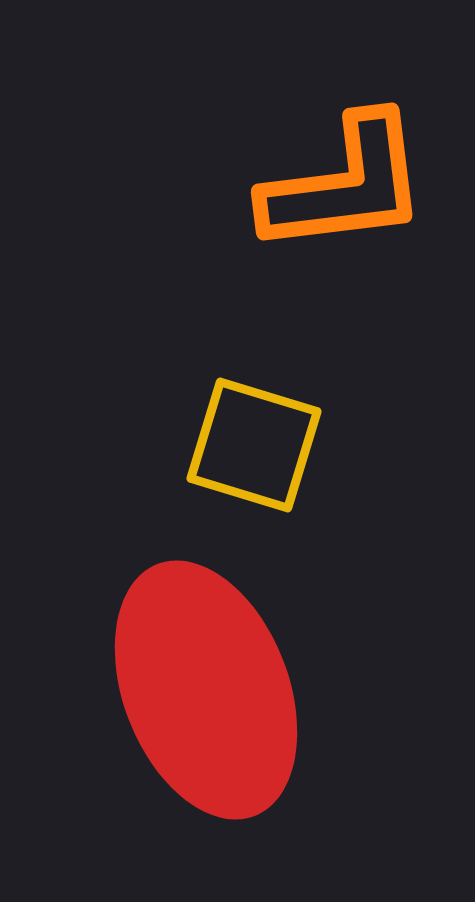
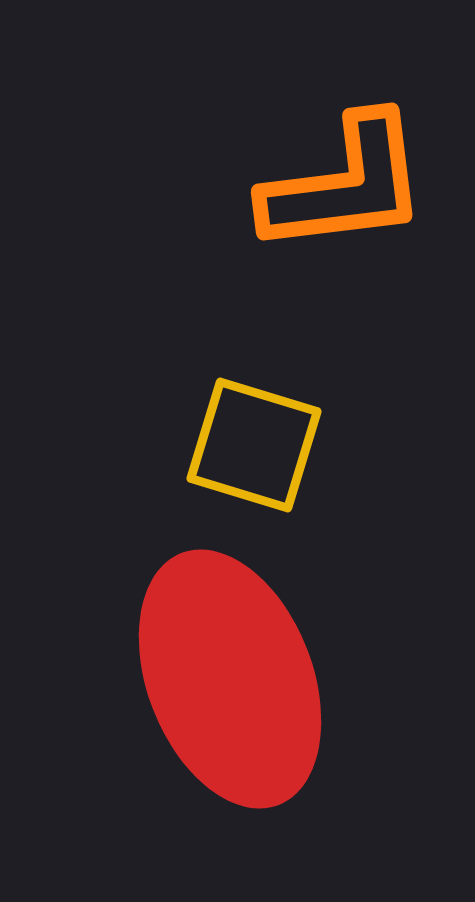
red ellipse: moved 24 px right, 11 px up
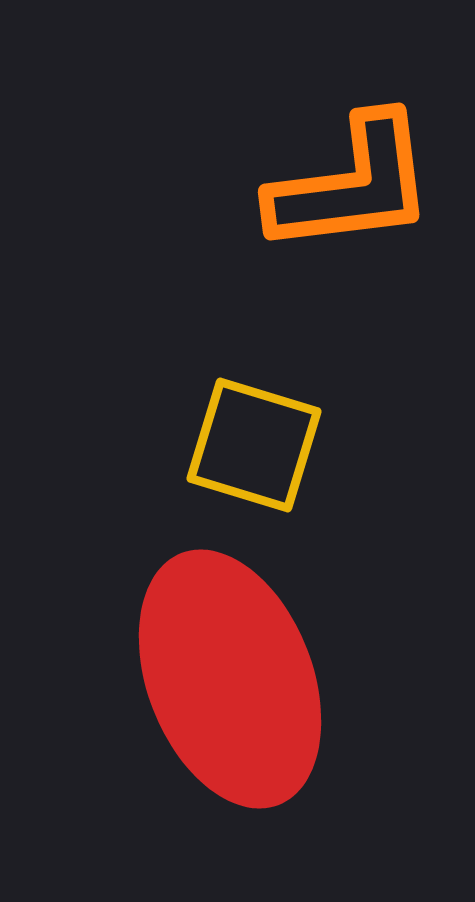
orange L-shape: moved 7 px right
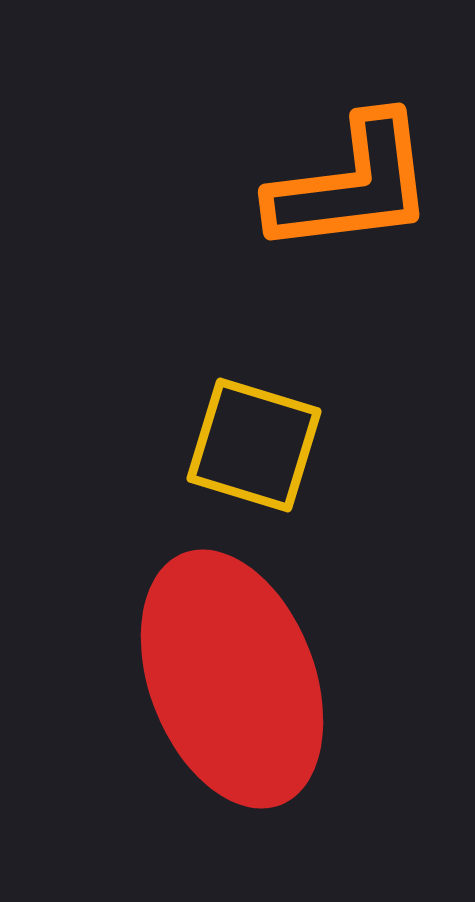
red ellipse: moved 2 px right
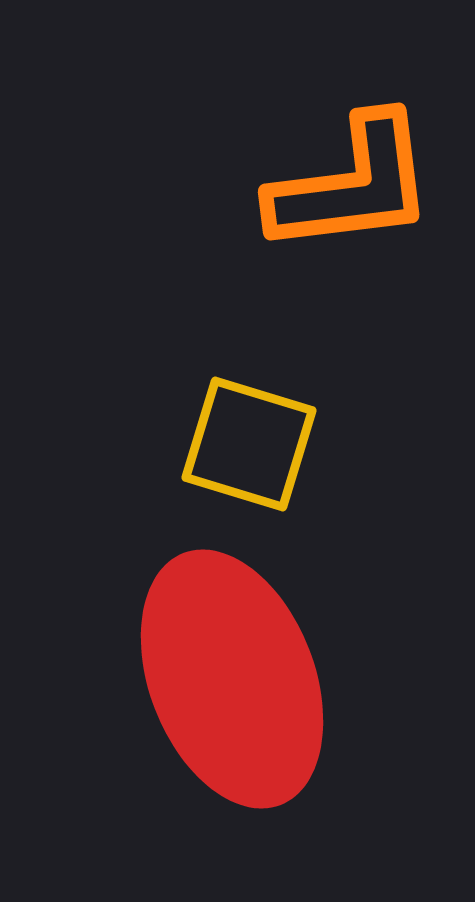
yellow square: moved 5 px left, 1 px up
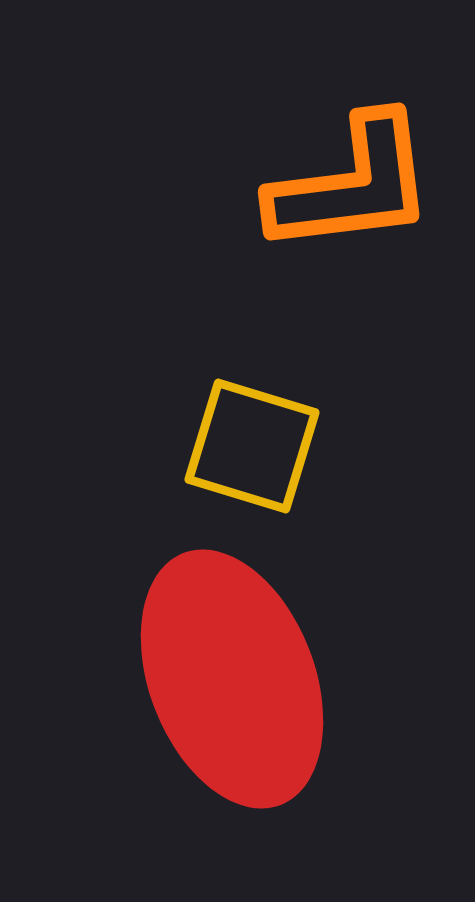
yellow square: moved 3 px right, 2 px down
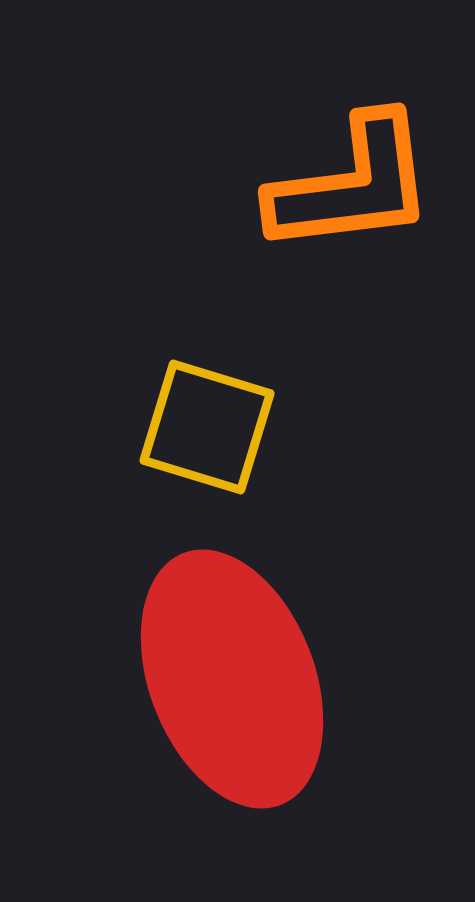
yellow square: moved 45 px left, 19 px up
